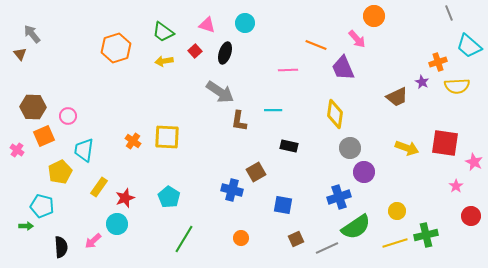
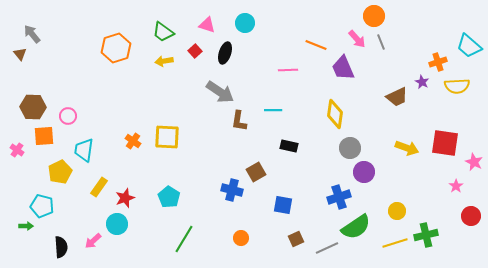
gray line at (449, 13): moved 68 px left, 29 px down
orange square at (44, 136): rotated 20 degrees clockwise
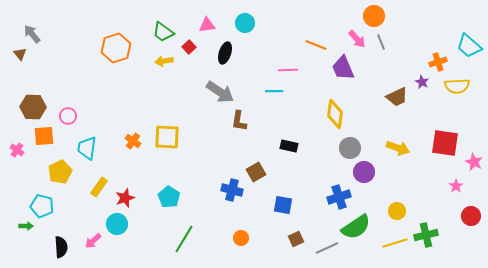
pink triangle at (207, 25): rotated 24 degrees counterclockwise
red square at (195, 51): moved 6 px left, 4 px up
cyan line at (273, 110): moved 1 px right, 19 px up
yellow arrow at (407, 148): moved 9 px left
cyan trapezoid at (84, 150): moved 3 px right, 2 px up
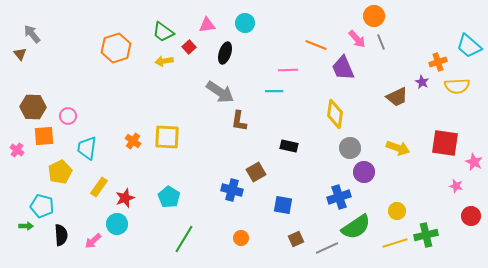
pink star at (456, 186): rotated 24 degrees counterclockwise
black semicircle at (61, 247): moved 12 px up
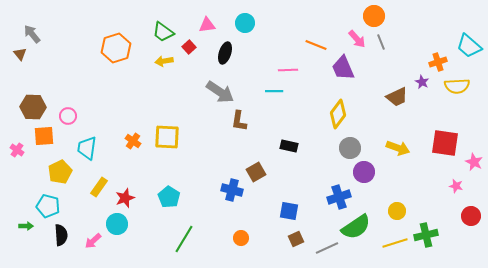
yellow diamond at (335, 114): moved 3 px right; rotated 28 degrees clockwise
blue square at (283, 205): moved 6 px right, 6 px down
cyan pentagon at (42, 206): moved 6 px right
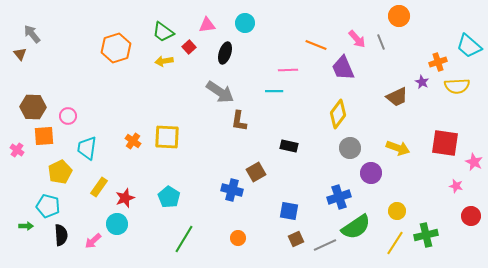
orange circle at (374, 16): moved 25 px right
purple circle at (364, 172): moved 7 px right, 1 px down
orange circle at (241, 238): moved 3 px left
yellow line at (395, 243): rotated 40 degrees counterclockwise
gray line at (327, 248): moved 2 px left, 3 px up
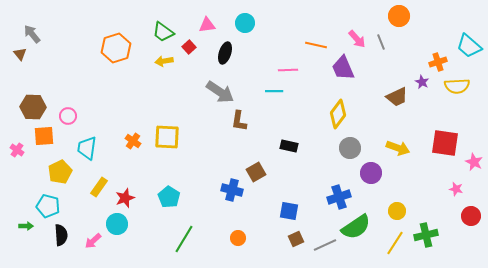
orange line at (316, 45): rotated 10 degrees counterclockwise
pink star at (456, 186): moved 3 px down
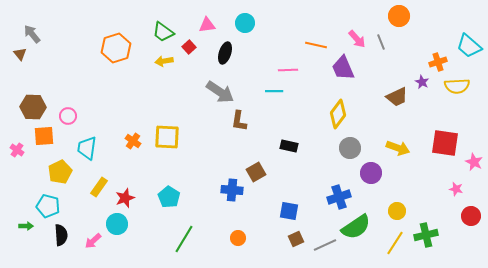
blue cross at (232, 190): rotated 10 degrees counterclockwise
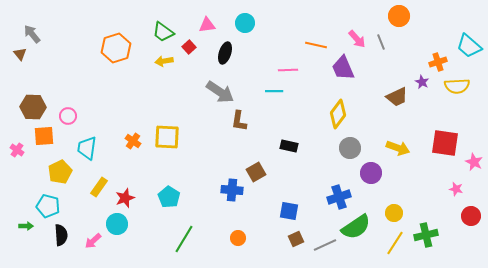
yellow circle at (397, 211): moved 3 px left, 2 px down
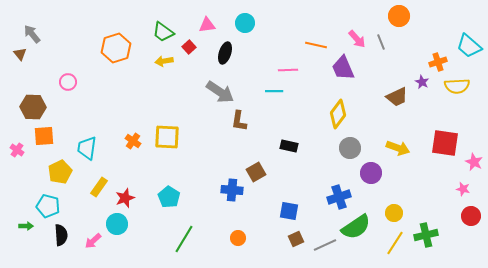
pink circle at (68, 116): moved 34 px up
pink star at (456, 189): moved 7 px right
